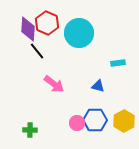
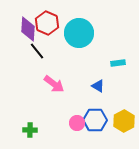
blue triangle: rotated 16 degrees clockwise
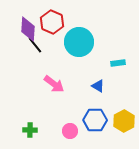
red hexagon: moved 5 px right, 1 px up
cyan circle: moved 9 px down
black line: moved 2 px left, 6 px up
pink circle: moved 7 px left, 8 px down
